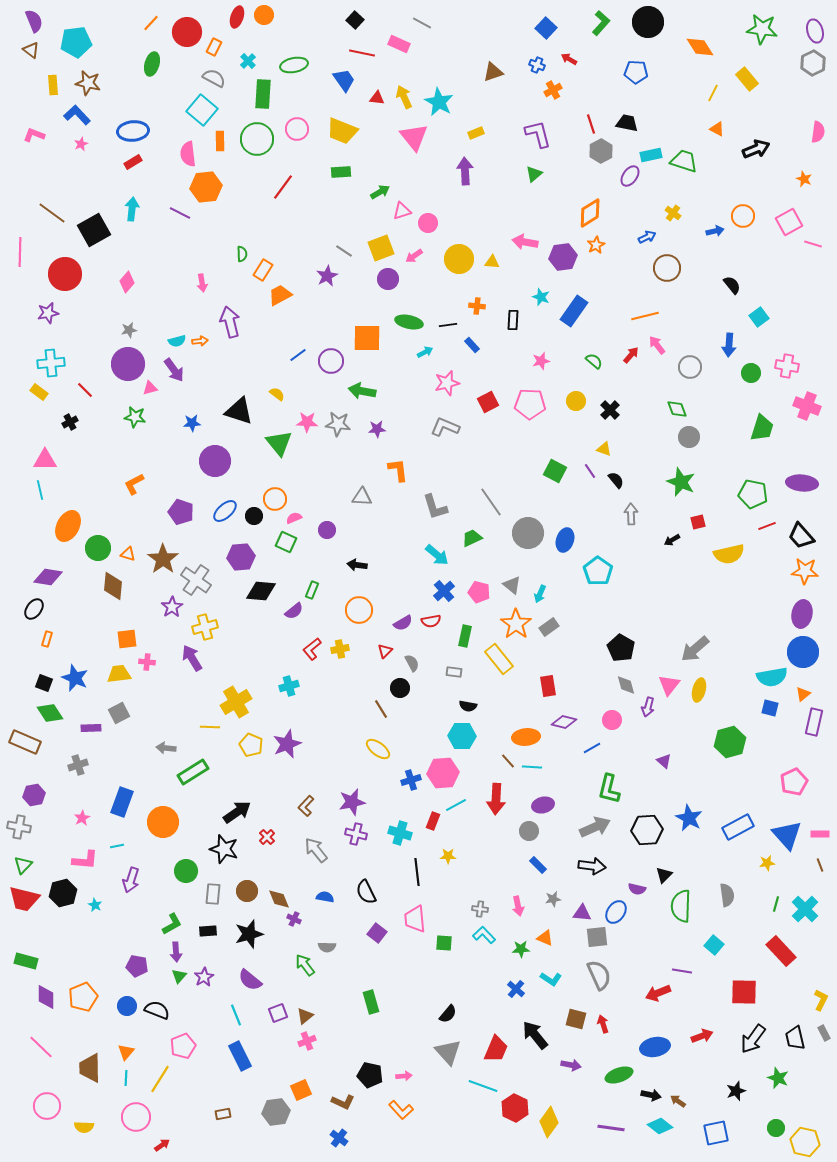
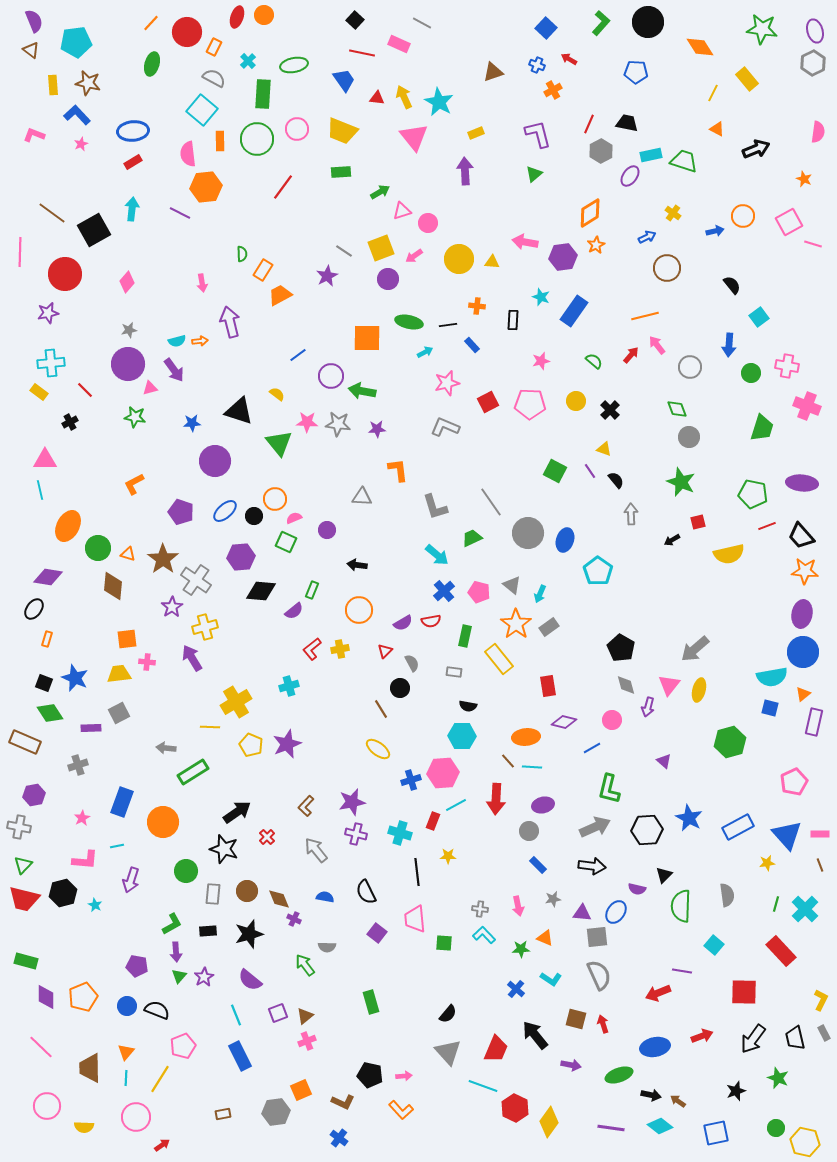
red line at (591, 124): moved 2 px left; rotated 42 degrees clockwise
purple circle at (331, 361): moved 15 px down
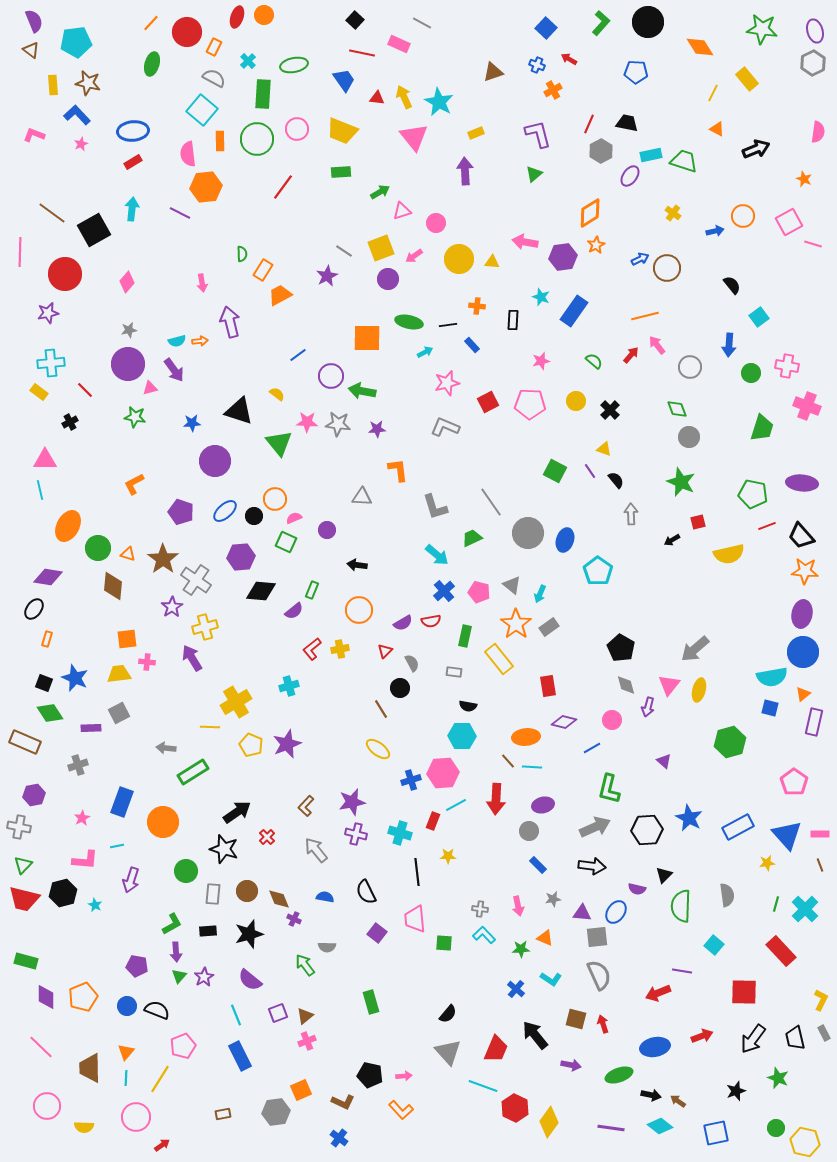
pink circle at (428, 223): moved 8 px right
blue arrow at (647, 237): moved 7 px left, 22 px down
pink pentagon at (794, 782): rotated 12 degrees counterclockwise
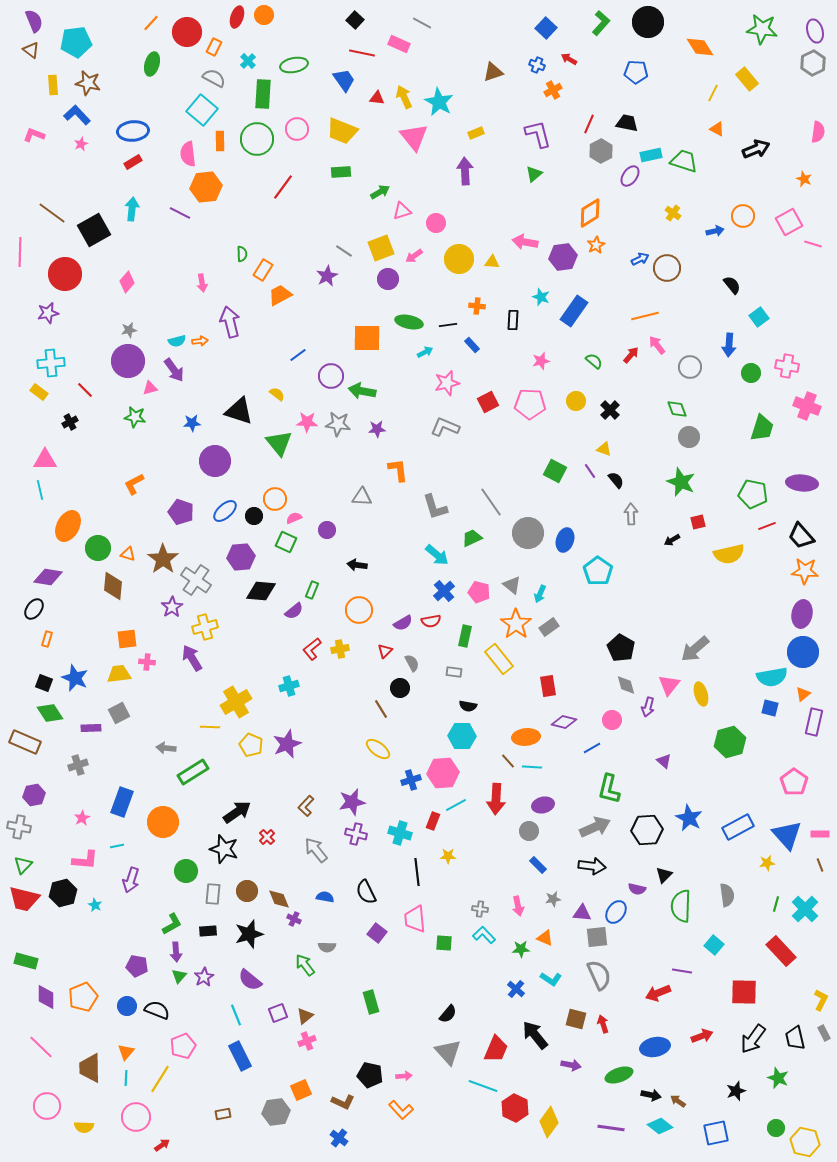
purple circle at (128, 364): moved 3 px up
yellow ellipse at (699, 690): moved 2 px right, 4 px down; rotated 30 degrees counterclockwise
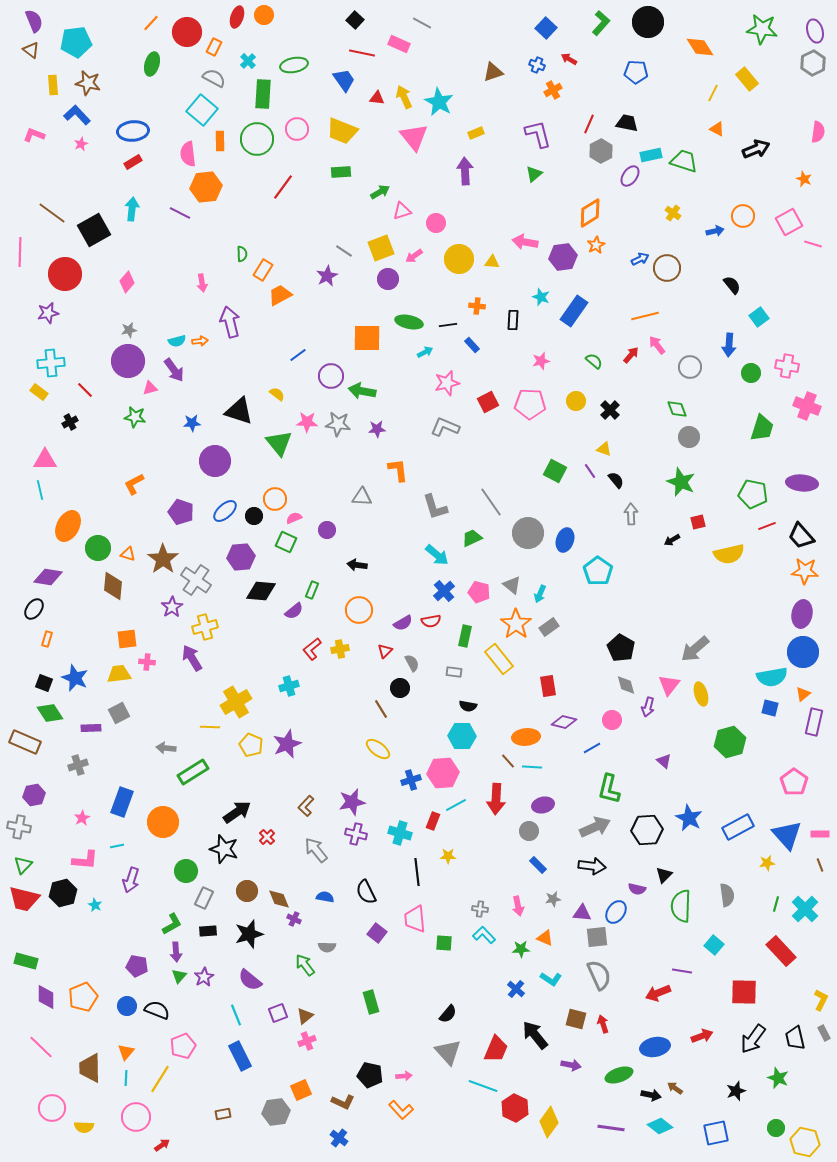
gray rectangle at (213, 894): moved 9 px left, 4 px down; rotated 20 degrees clockwise
brown arrow at (678, 1101): moved 3 px left, 13 px up
pink circle at (47, 1106): moved 5 px right, 2 px down
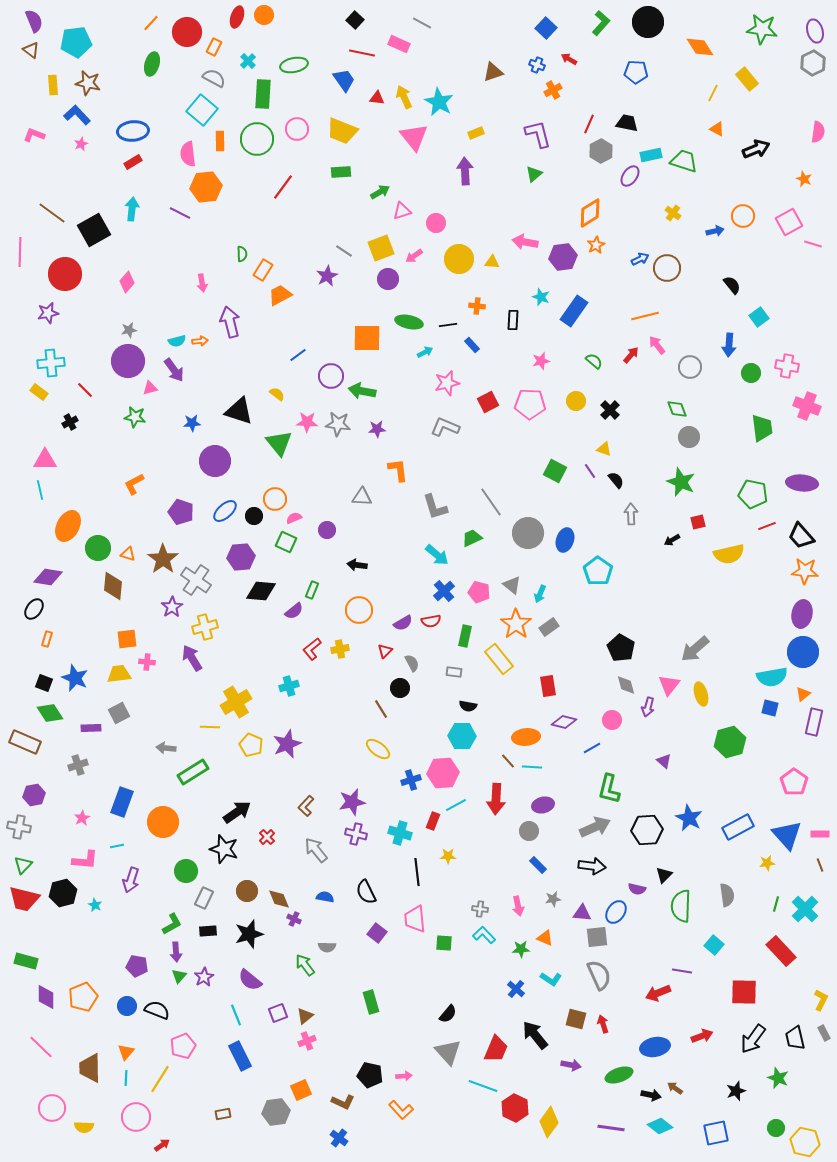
green trapezoid at (762, 428): rotated 24 degrees counterclockwise
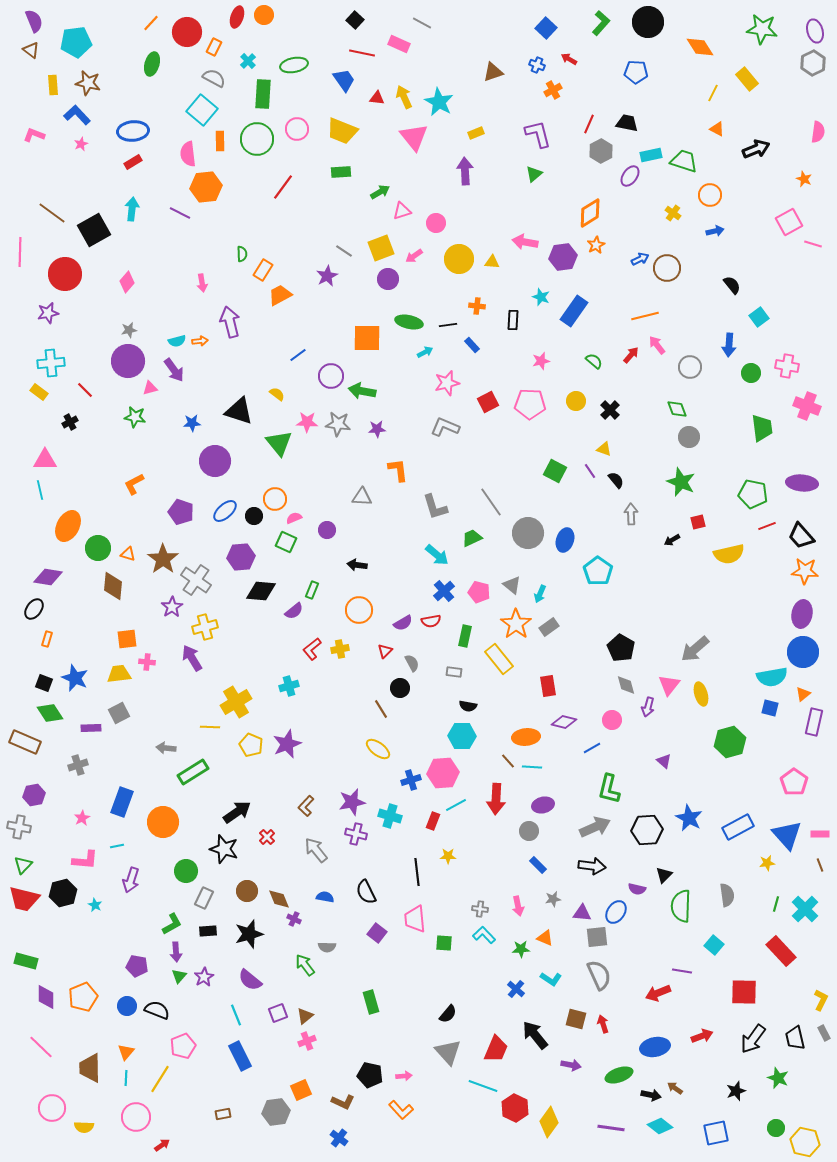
orange circle at (743, 216): moved 33 px left, 21 px up
cyan cross at (400, 833): moved 10 px left, 17 px up
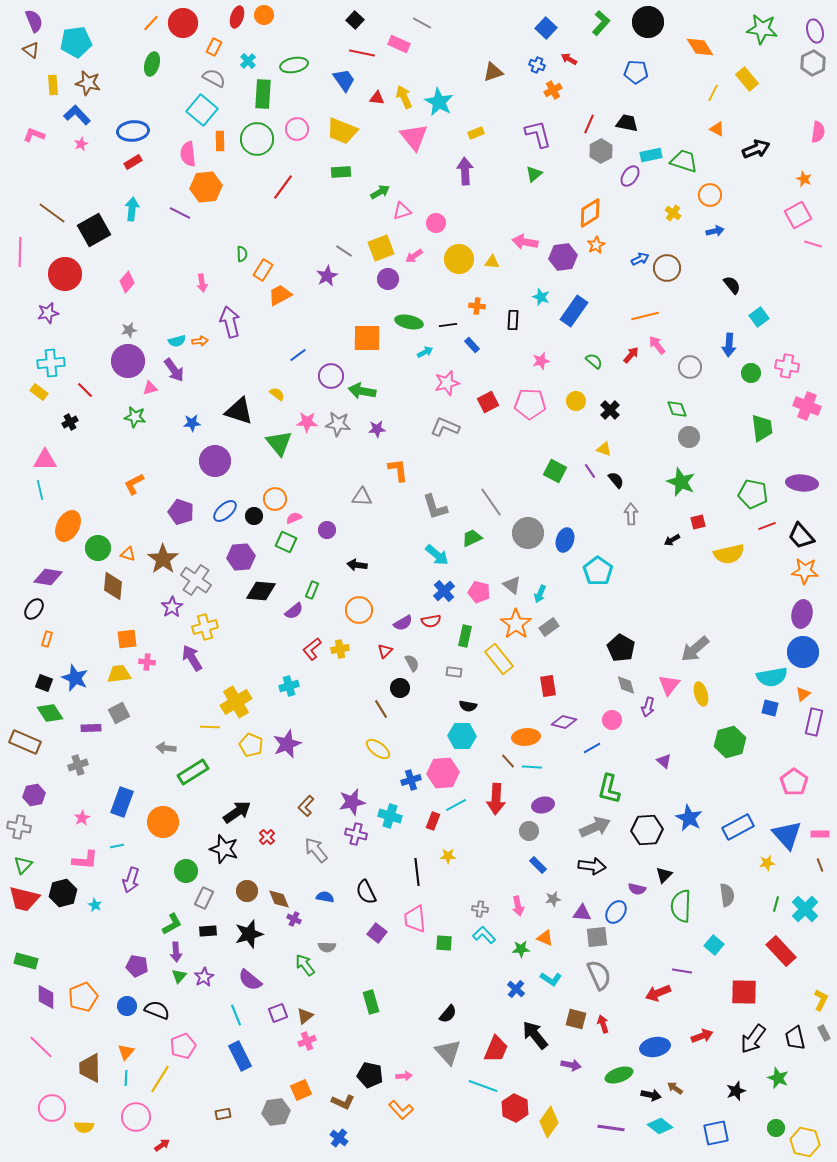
red circle at (187, 32): moved 4 px left, 9 px up
pink square at (789, 222): moved 9 px right, 7 px up
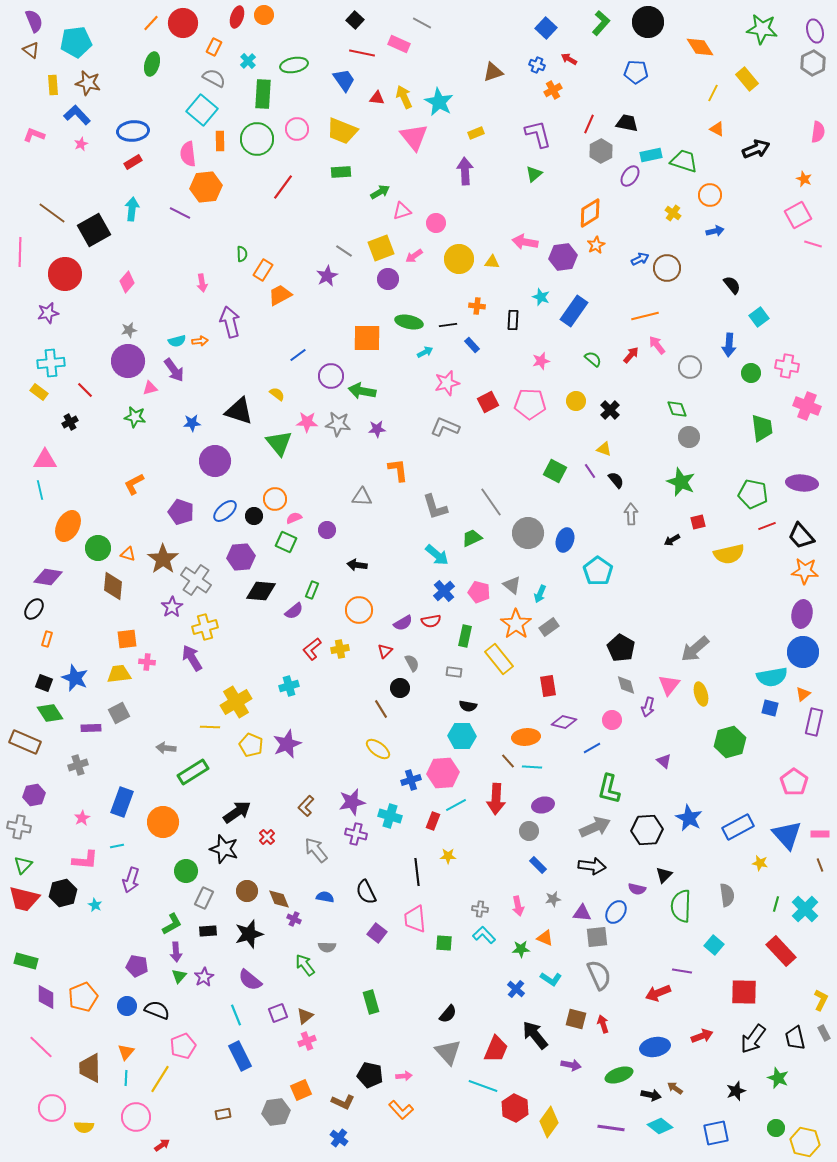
green semicircle at (594, 361): moved 1 px left, 2 px up
yellow star at (767, 863): moved 7 px left; rotated 21 degrees clockwise
